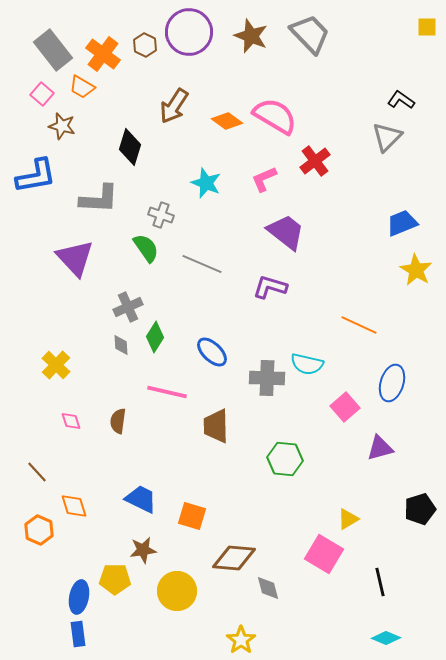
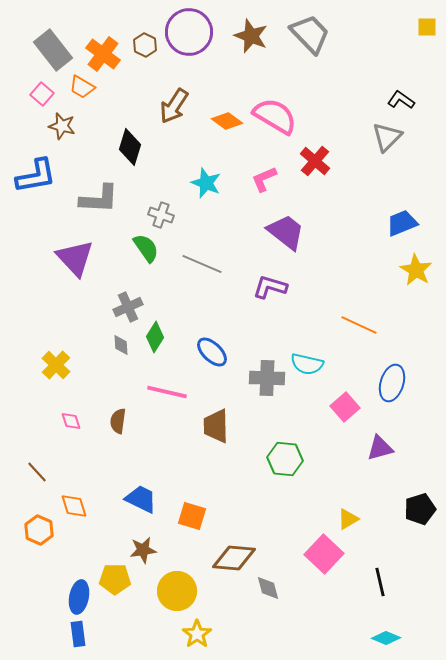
red cross at (315, 161): rotated 12 degrees counterclockwise
pink square at (324, 554): rotated 12 degrees clockwise
yellow star at (241, 640): moved 44 px left, 6 px up
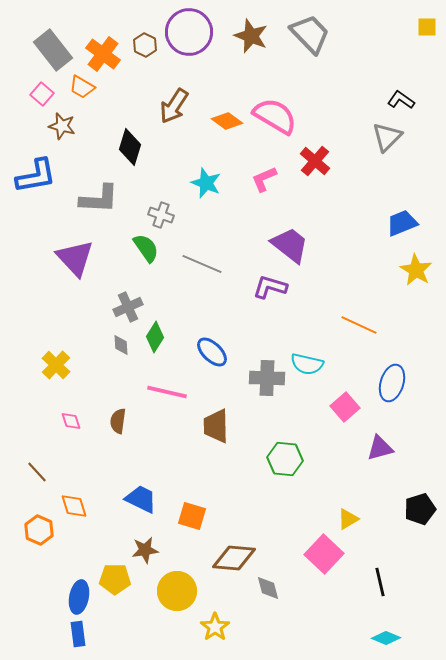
purple trapezoid at (286, 232): moved 4 px right, 13 px down
brown star at (143, 550): moved 2 px right
yellow star at (197, 634): moved 18 px right, 7 px up
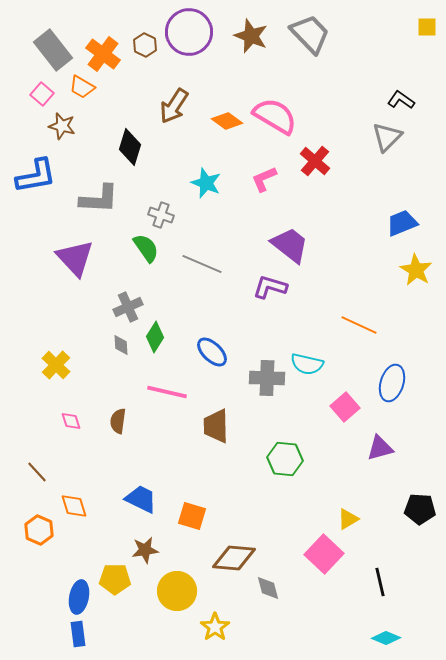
black pentagon at (420, 509): rotated 20 degrees clockwise
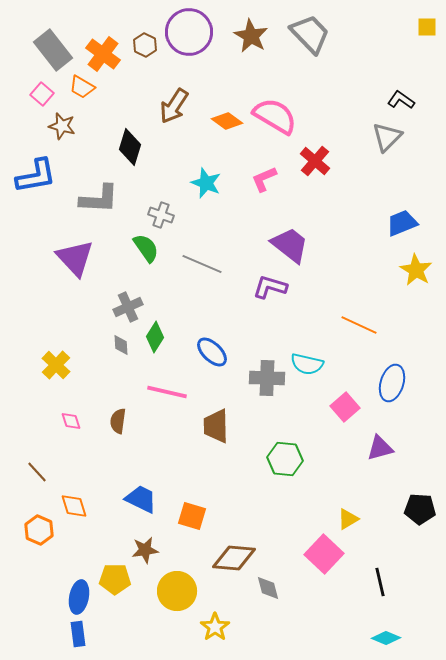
brown star at (251, 36): rotated 8 degrees clockwise
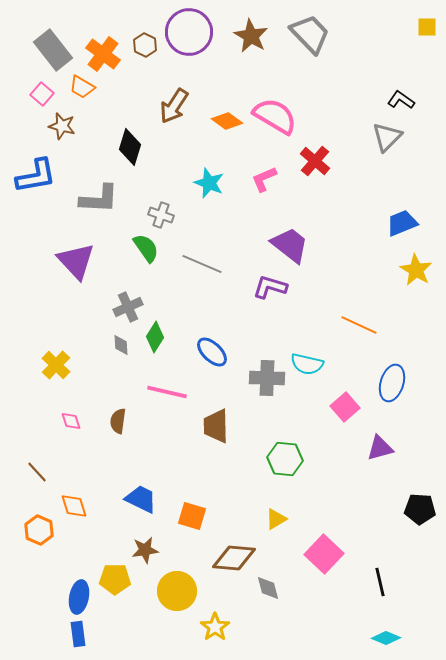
cyan star at (206, 183): moved 3 px right
purple triangle at (75, 258): moved 1 px right, 3 px down
yellow triangle at (348, 519): moved 72 px left
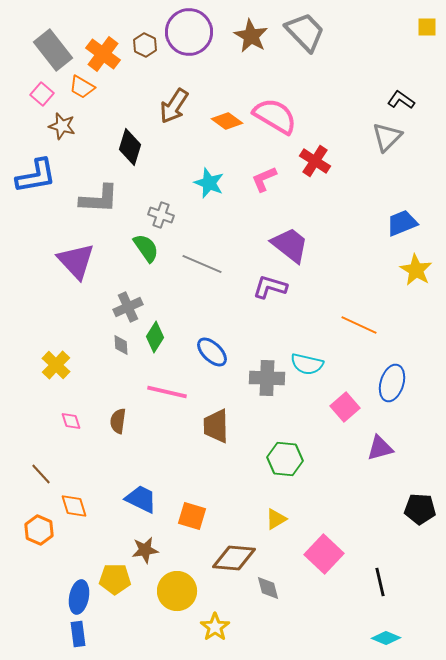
gray trapezoid at (310, 34): moved 5 px left, 2 px up
red cross at (315, 161): rotated 8 degrees counterclockwise
brown line at (37, 472): moved 4 px right, 2 px down
